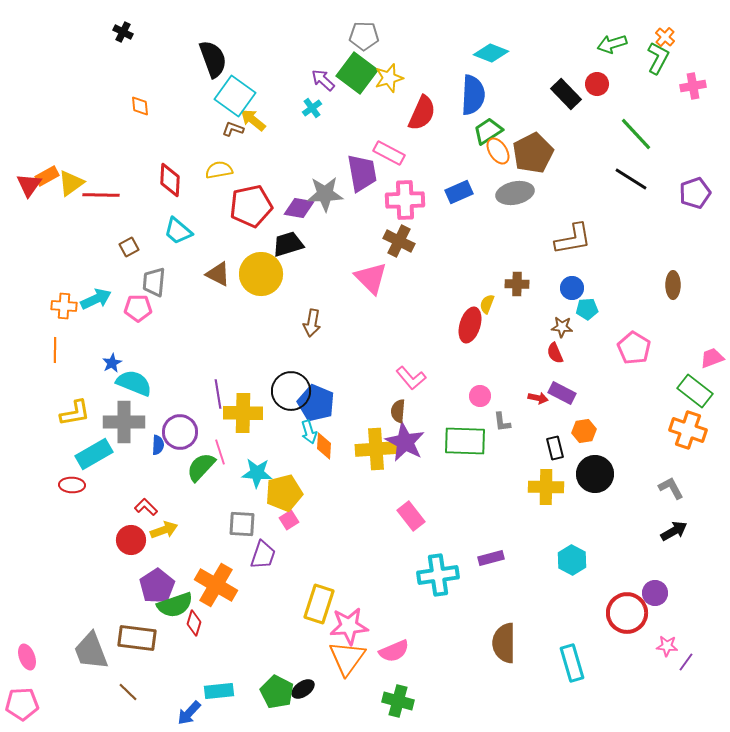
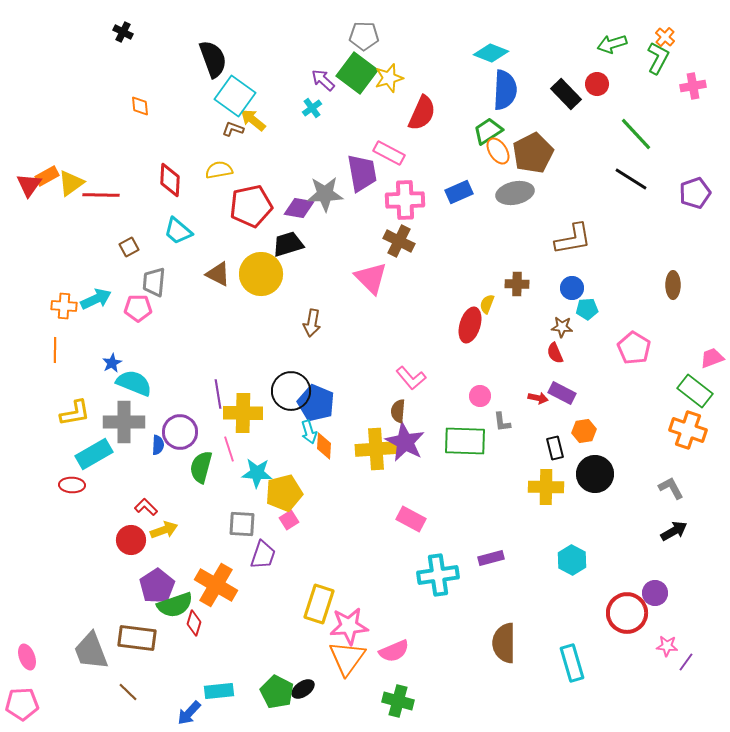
blue semicircle at (473, 95): moved 32 px right, 5 px up
pink line at (220, 452): moved 9 px right, 3 px up
green semicircle at (201, 467): rotated 28 degrees counterclockwise
pink rectangle at (411, 516): moved 3 px down; rotated 24 degrees counterclockwise
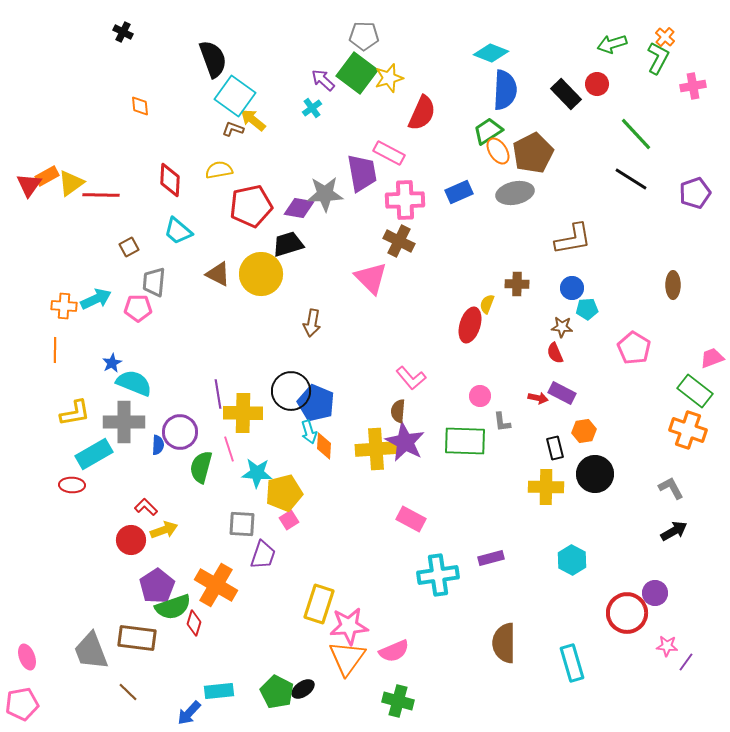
green semicircle at (175, 605): moved 2 px left, 2 px down
pink pentagon at (22, 704): rotated 8 degrees counterclockwise
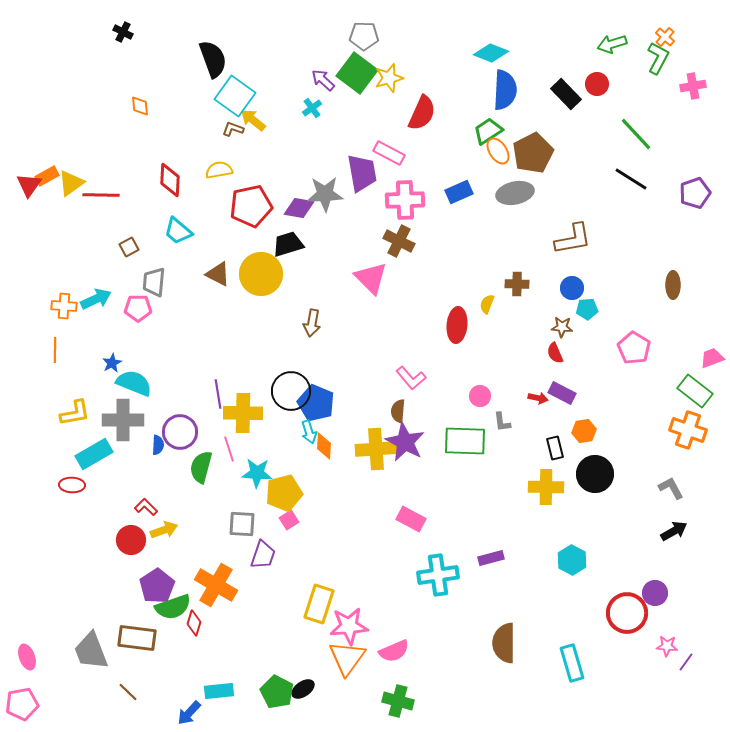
red ellipse at (470, 325): moved 13 px left; rotated 12 degrees counterclockwise
gray cross at (124, 422): moved 1 px left, 2 px up
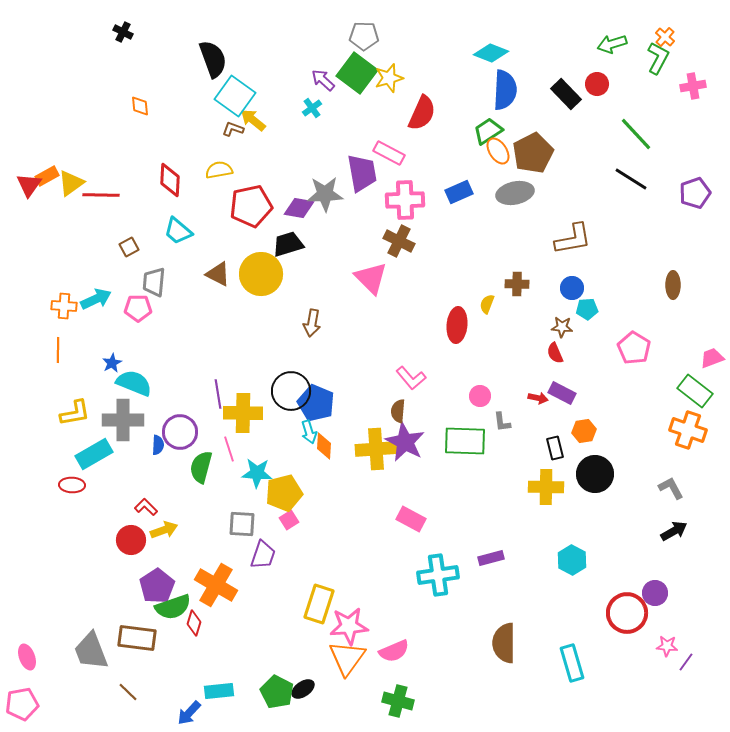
orange line at (55, 350): moved 3 px right
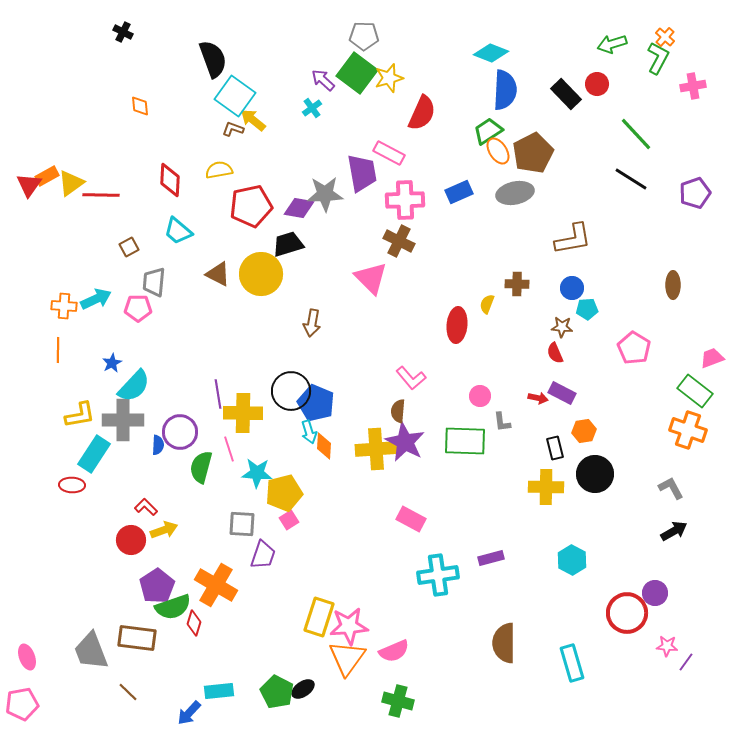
cyan semicircle at (134, 383): moved 3 px down; rotated 111 degrees clockwise
yellow L-shape at (75, 413): moved 5 px right, 2 px down
cyan rectangle at (94, 454): rotated 27 degrees counterclockwise
yellow rectangle at (319, 604): moved 13 px down
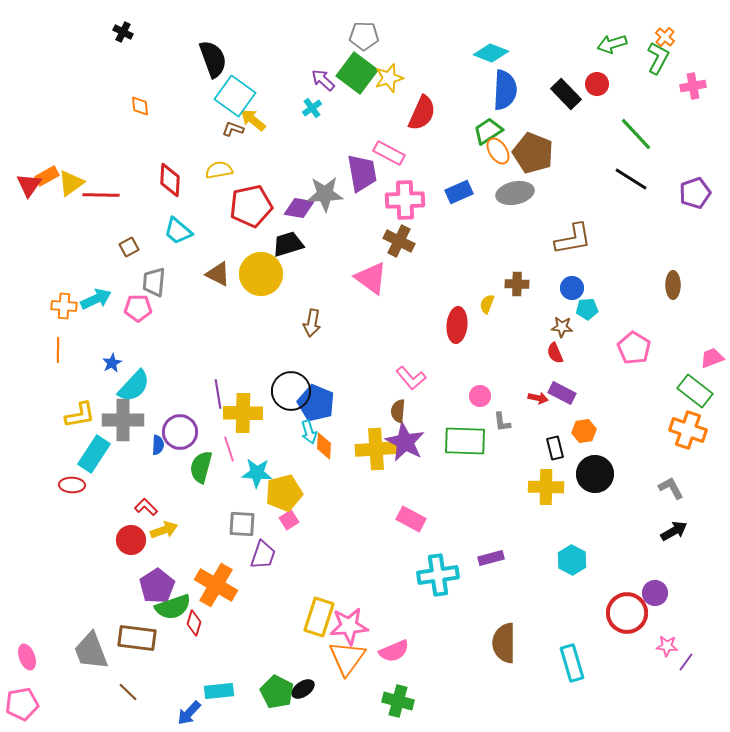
brown pentagon at (533, 153): rotated 24 degrees counterclockwise
pink triangle at (371, 278): rotated 9 degrees counterclockwise
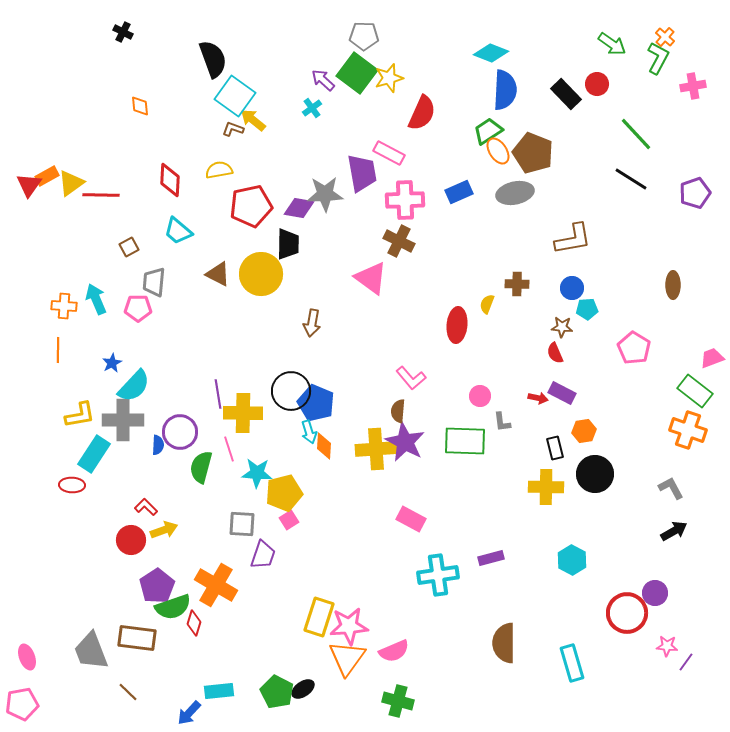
green arrow at (612, 44): rotated 128 degrees counterclockwise
black trapezoid at (288, 244): rotated 108 degrees clockwise
cyan arrow at (96, 299): rotated 88 degrees counterclockwise
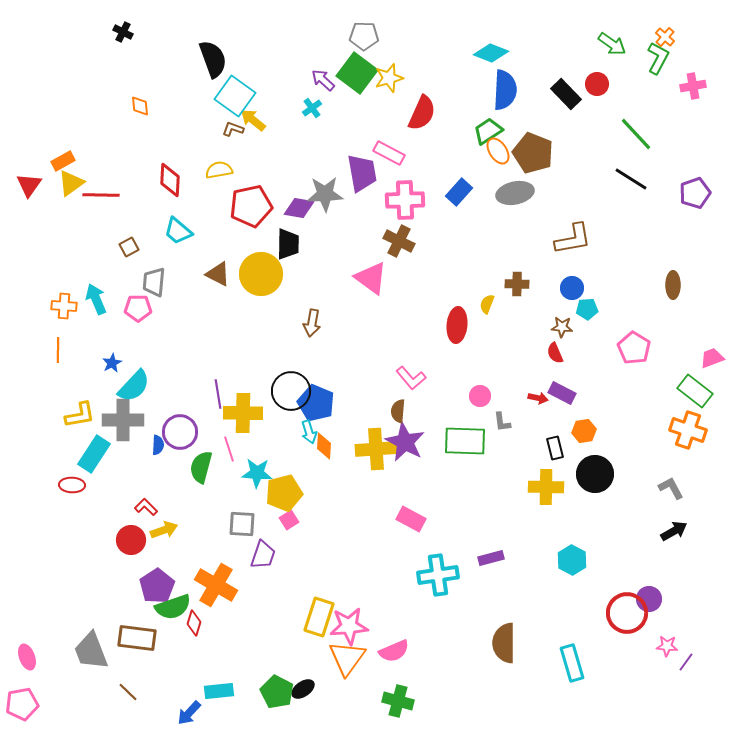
orange rectangle at (47, 176): moved 16 px right, 15 px up
blue rectangle at (459, 192): rotated 24 degrees counterclockwise
purple circle at (655, 593): moved 6 px left, 6 px down
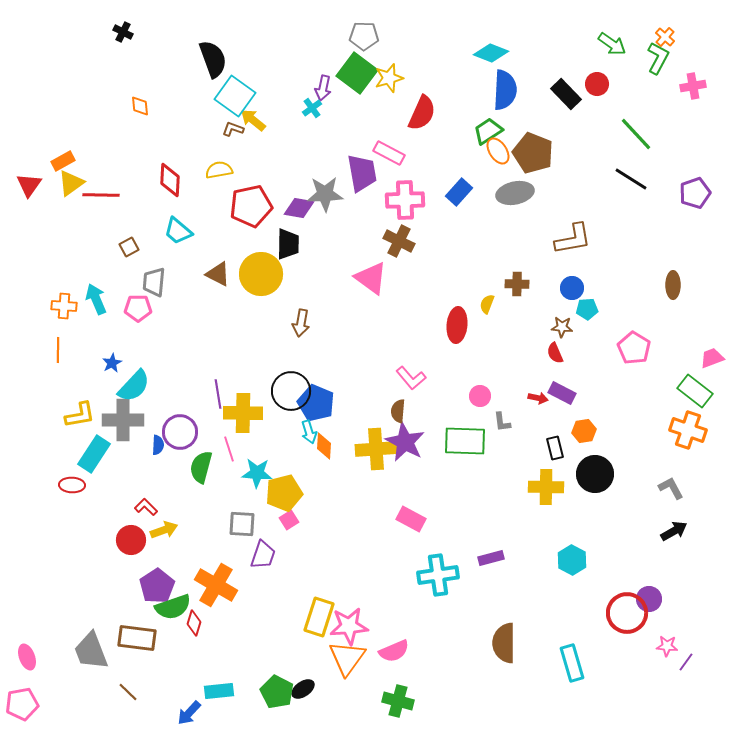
purple arrow at (323, 80): moved 8 px down; rotated 120 degrees counterclockwise
brown arrow at (312, 323): moved 11 px left
